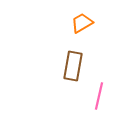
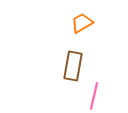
pink line: moved 5 px left
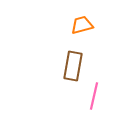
orange trapezoid: moved 2 px down; rotated 15 degrees clockwise
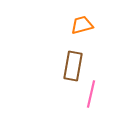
pink line: moved 3 px left, 2 px up
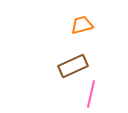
brown rectangle: rotated 56 degrees clockwise
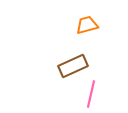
orange trapezoid: moved 5 px right
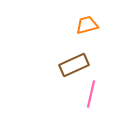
brown rectangle: moved 1 px right, 1 px up
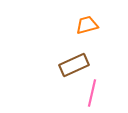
pink line: moved 1 px right, 1 px up
